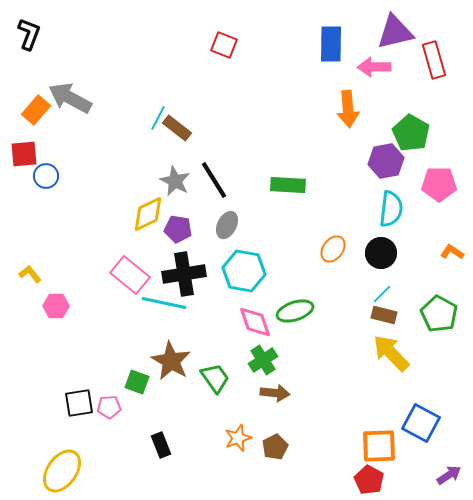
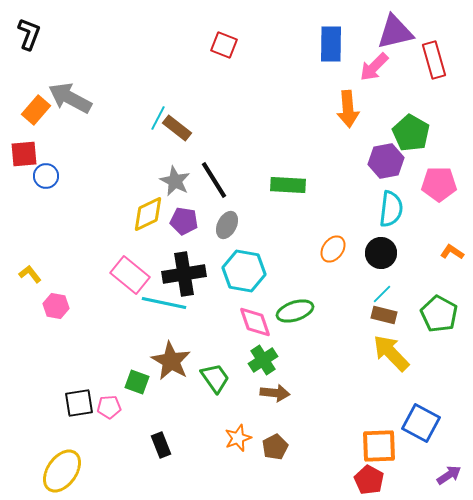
pink arrow at (374, 67): rotated 44 degrees counterclockwise
purple pentagon at (178, 229): moved 6 px right, 8 px up
pink hexagon at (56, 306): rotated 10 degrees clockwise
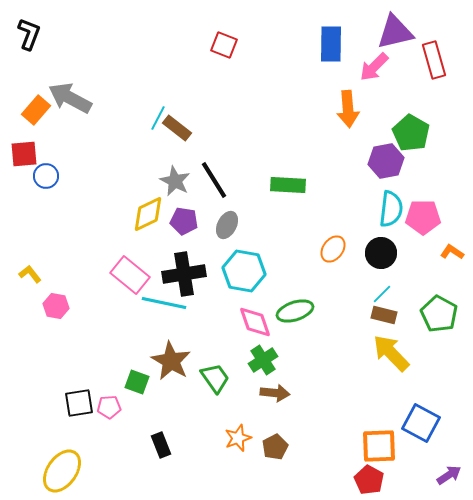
pink pentagon at (439, 184): moved 16 px left, 33 px down
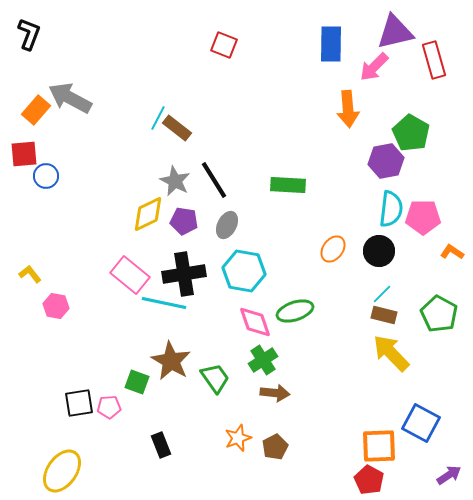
black circle at (381, 253): moved 2 px left, 2 px up
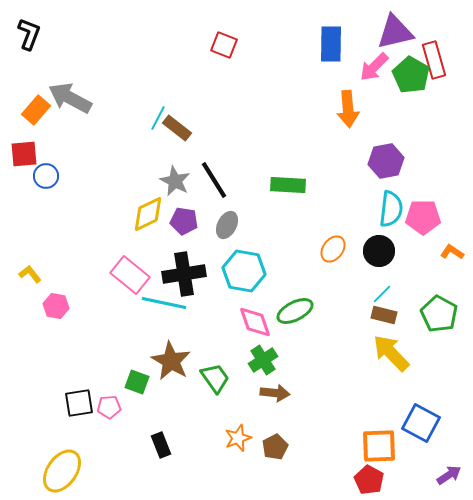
green pentagon at (411, 133): moved 58 px up
green ellipse at (295, 311): rotated 9 degrees counterclockwise
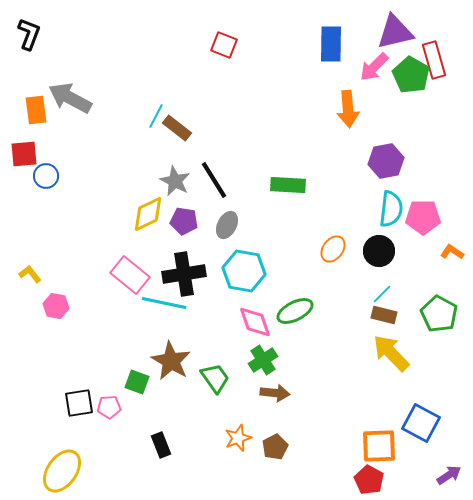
orange rectangle at (36, 110): rotated 48 degrees counterclockwise
cyan line at (158, 118): moved 2 px left, 2 px up
